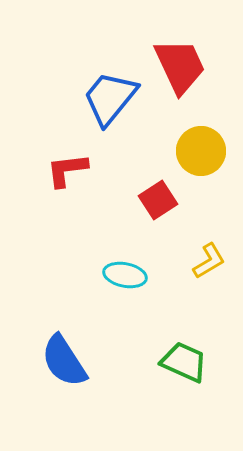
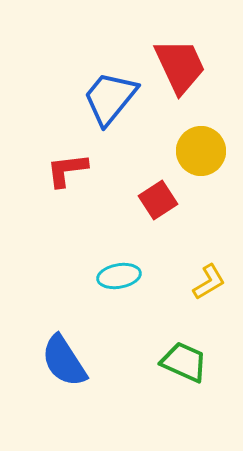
yellow L-shape: moved 21 px down
cyan ellipse: moved 6 px left, 1 px down; rotated 21 degrees counterclockwise
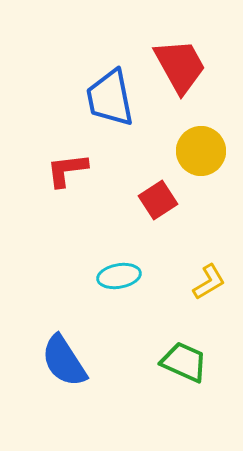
red trapezoid: rotated 4 degrees counterclockwise
blue trapezoid: rotated 50 degrees counterclockwise
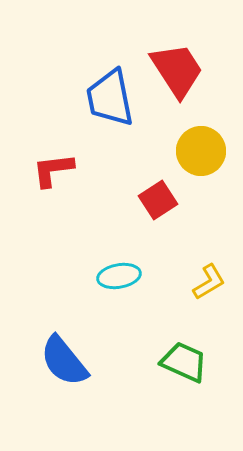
red trapezoid: moved 3 px left, 4 px down; rotated 4 degrees counterclockwise
red L-shape: moved 14 px left
blue semicircle: rotated 6 degrees counterclockwise
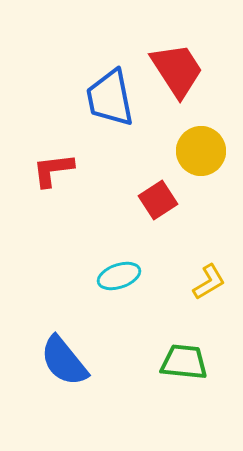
cyan ellipse: rotated 9 degrees counterclockwise
green trapezoid: rotated 18 degrees counterclockwise
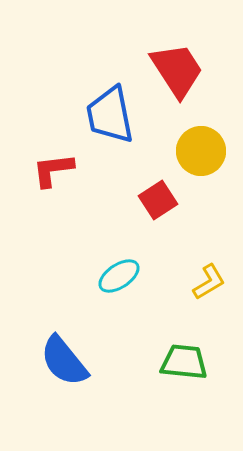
blue trapezoid: moved 17 px down
cyan ellipse: rotated 15 degrees counterclockwise
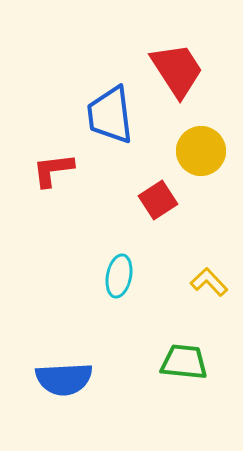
blue trapezoid: rotated 4 degrees clockwise
cyan ellipse: rotated 45 degrees counterclockwise
yellow L-shape: rotated 102 degrees counterclockwise
blue semicircle: moved 18 px down; rotated 54 degrees counterclockwise
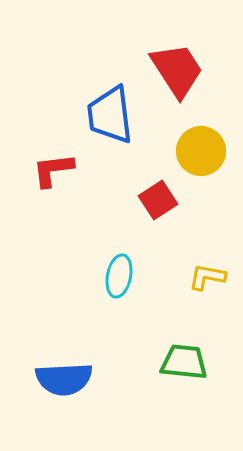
yellow L-shape: moved 2 px left, 5 px up; rotated 36 degrees counterclockwise
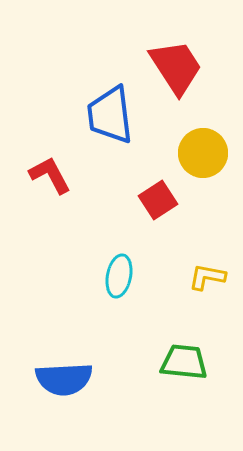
red trapezoid: moved 1 px left, 3 px up
yellow circle: moved 2 px right, 2 px down
red L-shape: moved 3 px left, 5 px down; rotated 69 degrees clockwise
